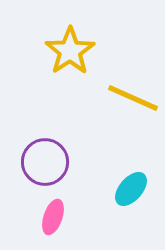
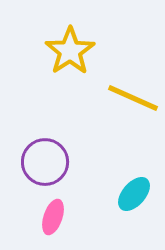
cyan ellipse: moved 3 px right, 5 px down
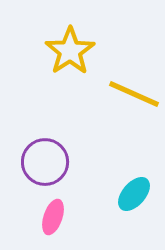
yellow line: moved 1 px right, 4 px up
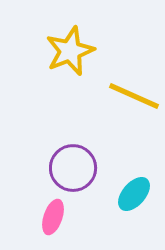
yellow star: rotated 12 degrees clockwise
yellow line: moved 2 px down
purple circle: moved 28 px right, 6 px down
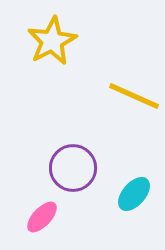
yellow star: moved 18 px left, 10 px up; rotated 6 degrees counterclockwise
pink ellipse: moved 11 px left; rotated 24 degrees clockwise
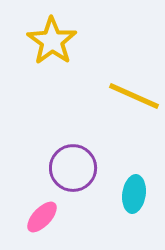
yellow star: rotated 9 degrees counterclockwise
cyan ellipse: rotated 33 degrees counterclockwise
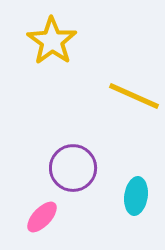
cyan ellipse: moved 2 px right, 2 px down
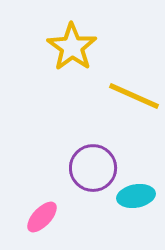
yellow star: moved 20 px right, 6 px down
purple circle: moved 20 px right
cyan ellipse: rotated 72 degrees clockwise
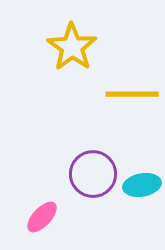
yellow line: moved 2 px left, 2 px up; rotated 24 degrees counterclockwise
purple circle: moved 6 px down
cyan ellipse: moved 6 px right, 11 px up
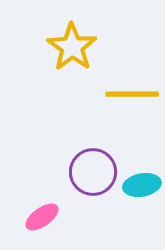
purple circle: moved 2 px up
pink ellipse: rotated 12 degrees clockwise
